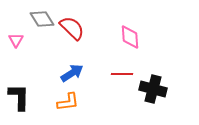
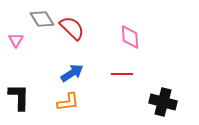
black cross: moved 10 px right, 13 px down
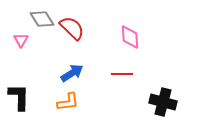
pink triangle: moved 5 px right
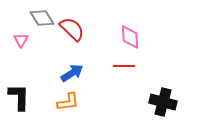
gray diamond: moved 1 px up
red semicircle: moved 1 px down
red line: moved 2 px right, 8 px up
